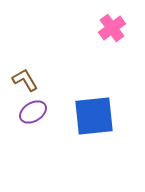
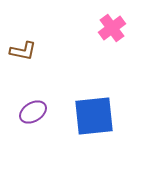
brown L-shape: moved 2 px left, 29 px up; rotated 132 degrees clockwise
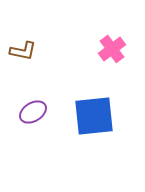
pink cross: moved 21 px down
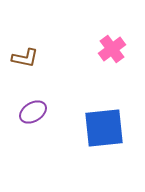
brown L-shape: moved 2 px right, 7 px down
blue square: moved 10 px right, 12 px down
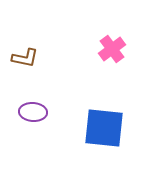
purple ellipse: rotated 36 degrees clockwise
blue square: rotated 12 degrees clockwise
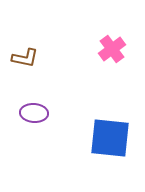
purple ellipse: moved 1 px right, 1 px down
blue square: moved 6 px right, 10 px down
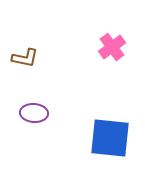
pink cross: moved 2 px up
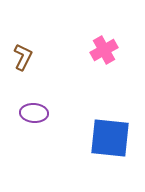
pink cross: moved 8 px left, 3 px down; rotated 8 degrees clockwise
brown L-shape: moved 2 px left, 1 px up; rotated 76 degrees counterclockwise
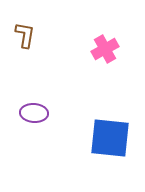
pink cross: moved 1 px right, 1 px up
brown L-shape: moved 2 px right, 22 px up; rotated 16 degrees counterclockwise
